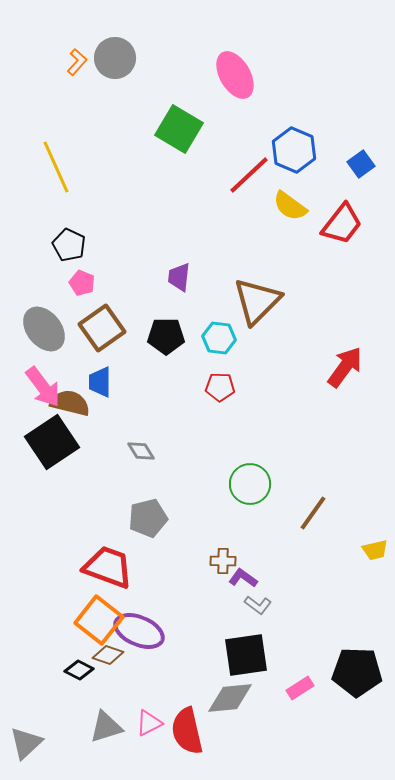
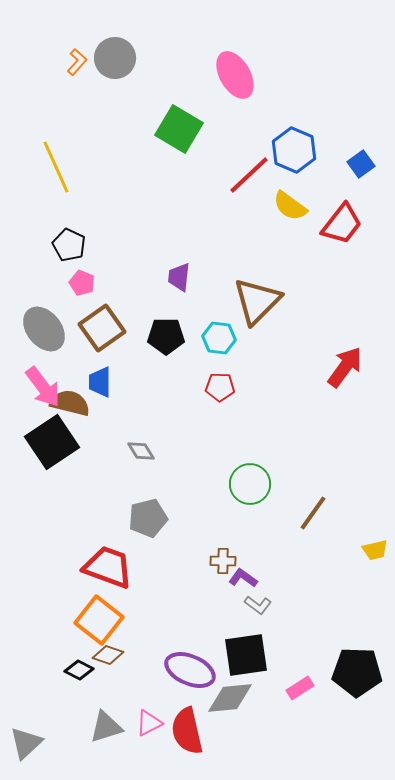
purple ellipse at (139, 631): moved 51 px right, 39 px down
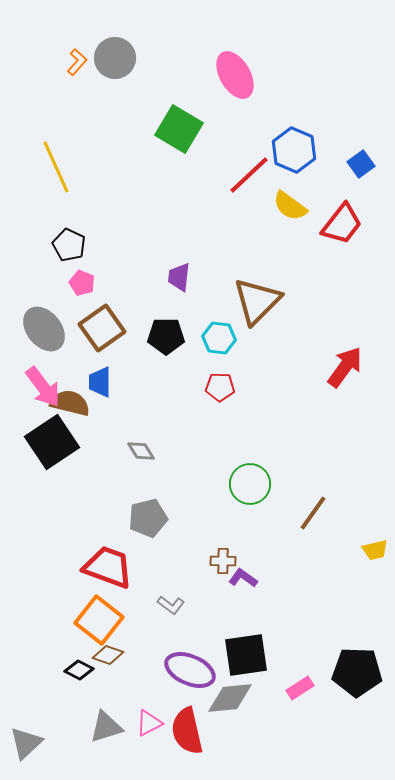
gray L-shape at (258, 605): moved 87 px left
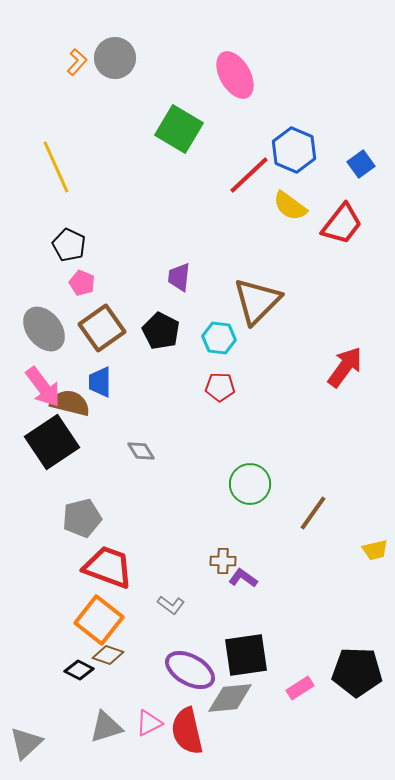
black pentagon at (166, 336): moved 5 px left, 5 px up; rotated 27 degrees clockwise
gray pentagon at (148, 518): moved 66 px left
purple ellipse at (190, 670): rotated 6 degrees clockwise
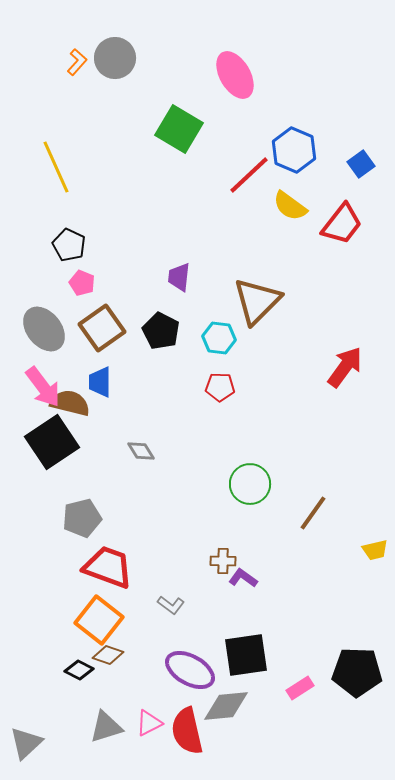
gray diamond at (230, 698): moved 4 px left, 8 px down
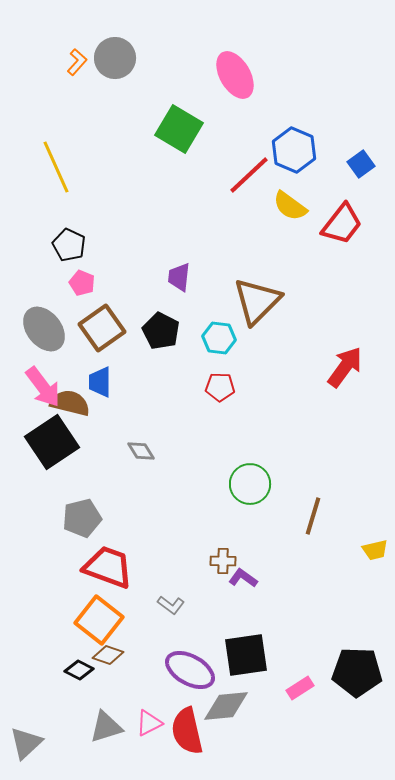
brown line at (313, 513): moved 3 px down; rotated 18 degrees counterclockwise
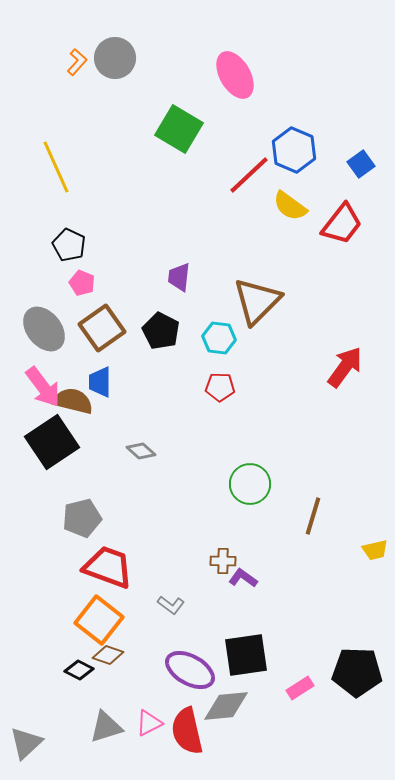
brown semicircle at (70, 403): moved 3 px right, 2 px up
gray diamond at (141, 451): rotated 16 degrees counterclockwise
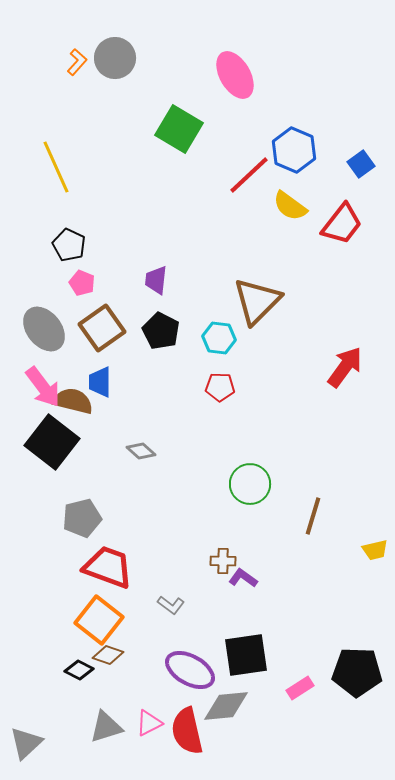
purple trapezoid at (179, 277): moved 23 px left, 3 px down
black square at (52, 442): rotated 18 degrees counterclockwise
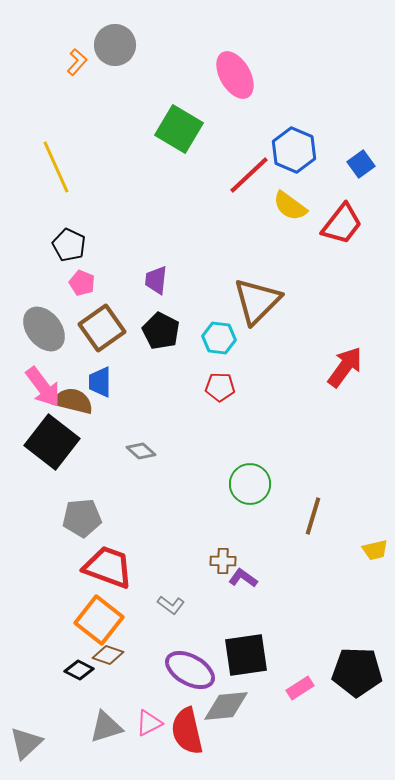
gray circle at (115, 58): moved 13 px up
gray pentagon at (82, 518): rotated 9 degrees clockwise
